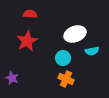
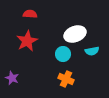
cyan circle: moved 4 px up
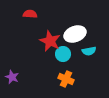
red star: moved 23 px right; rotated 20 degrees counterclockwise
cyan semicircle: moved 3 px left
purple star: moved 1 px up
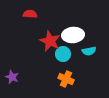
white ellipse: moved 2 px left, 1 px down; rotated 15 degrees clockwise
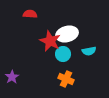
white ellipse: moved 6 px left, 1 px up; rotated 10 degrees counterclockwise
purple star: rotated 16 degrees clockwise
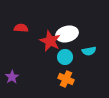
red semicircle: moved 9 px left, 14 px down
cyan circle: moved 2 px right, 3 px down
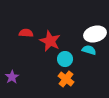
red semicircle: moved 5 px right, 5 px down
white ellipse: moved 28 px right
cyan semicircle: moved 1 px up; rotated 152 degrees counterclockwise
cyan circle: moved 2 px down
orange cross: rotated 14 degrees clockwise
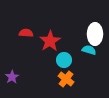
white ellipse: rotated 75 degrees counterclockwise
red star: rotated 15 degrees clockwise
cyan circle: moved 1 px left, 1 px down
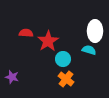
white ellipse: moved 3 px up
red star: moved 2 px left
cyan circle: moved 1 px left, 1 px up
purple star: rotated 24 degrees counterclockwise
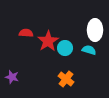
white ellipse: moved 1 px up
cyan circle: moved 2 px right, 11 px up
